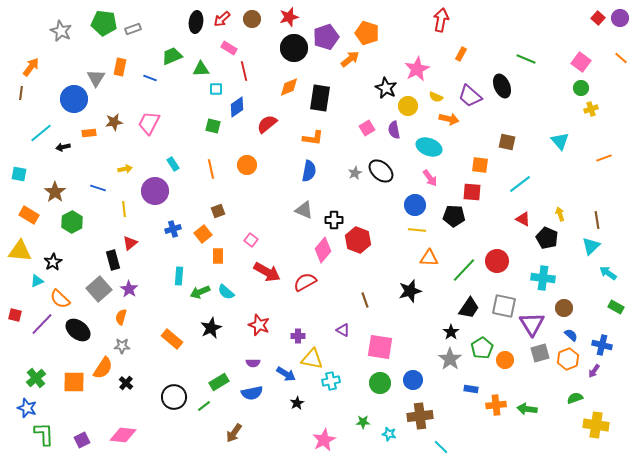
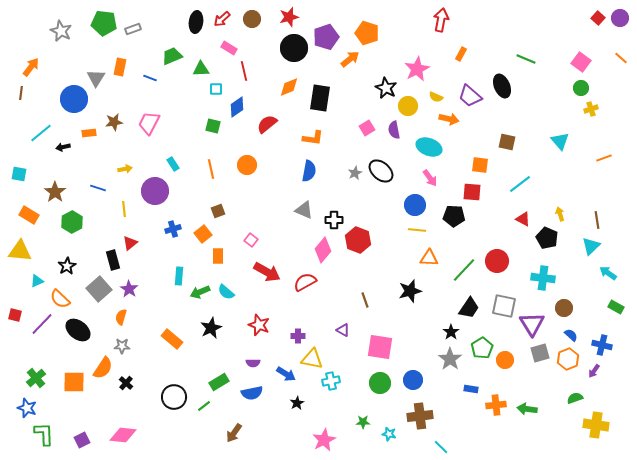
black star at (53, 262): moved 14 px right, 4 px down
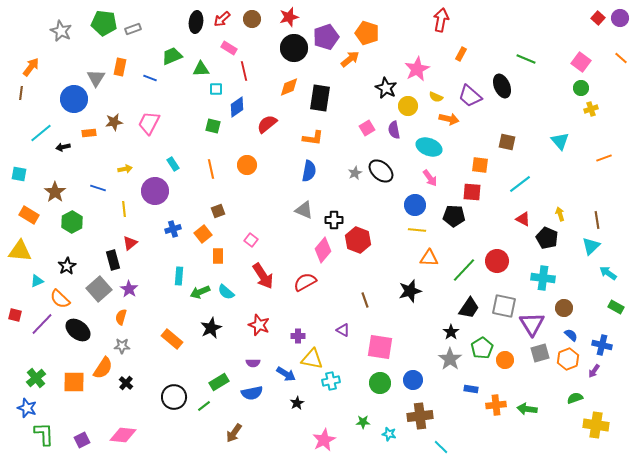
red arrow at (267, 272): moved 4 px left, 4 px down; rotated 28 degrees clockwise
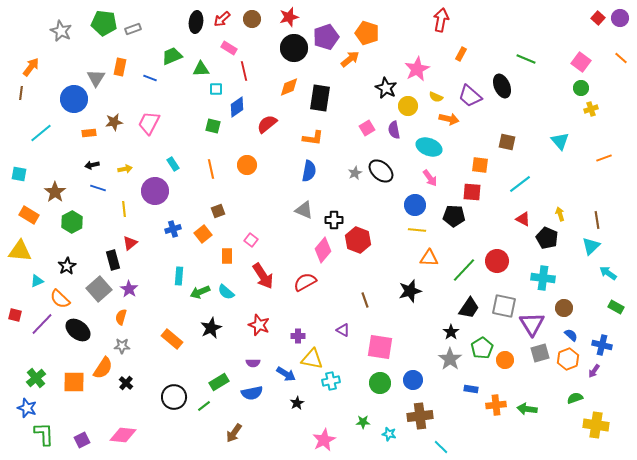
black arrow at (63, 147): moved 29 px right, 18 px down
orange rectangle at (218, 256): moved 9 px right
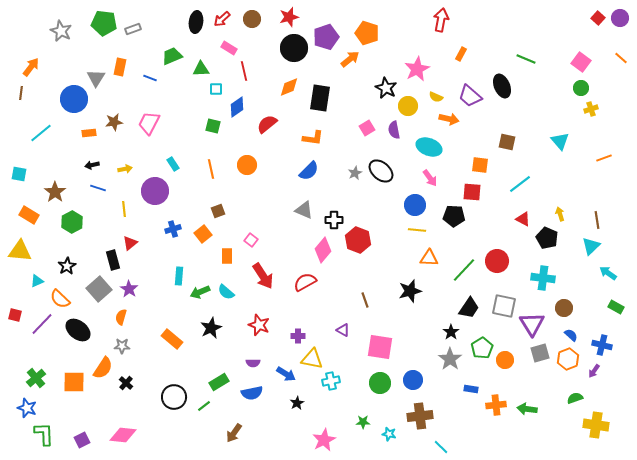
blue semicircle at (309, 171): rotated 35 degrees clockwise
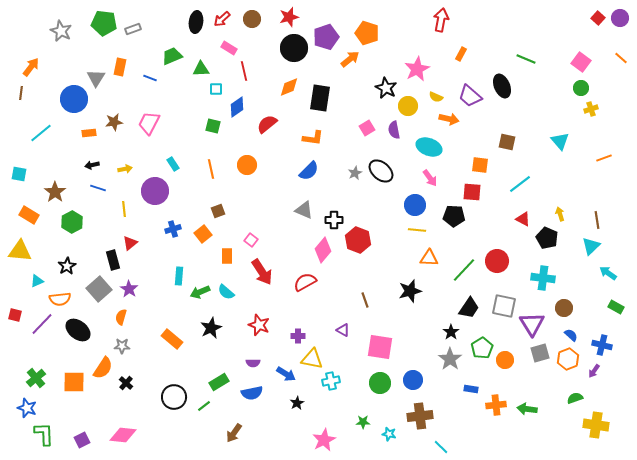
red arrow at (263, 276): moved 1 px left, 4 px up
orange semicircle at (60, 299): rotated 50 degrees counterclockwise
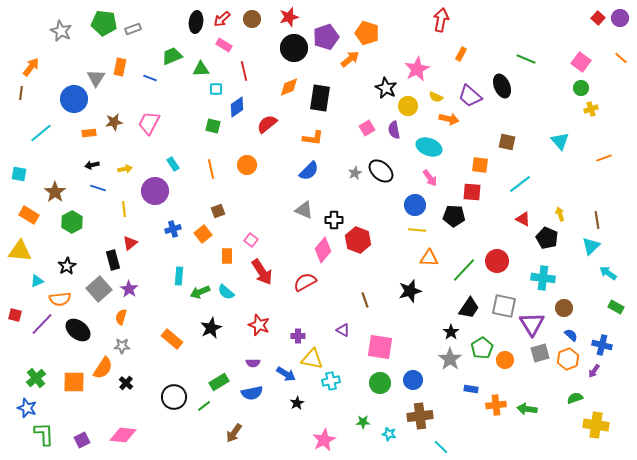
pink rectangle at (229, 48): moved 5 px left, 3 px up
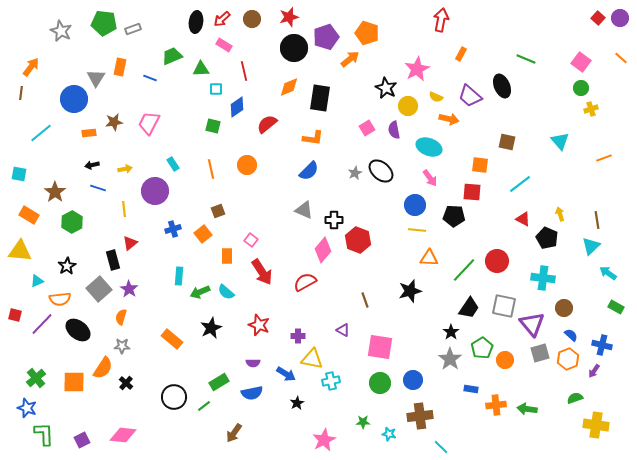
purple triangle at (532, 324): rotated 8 degrees counterclockwise
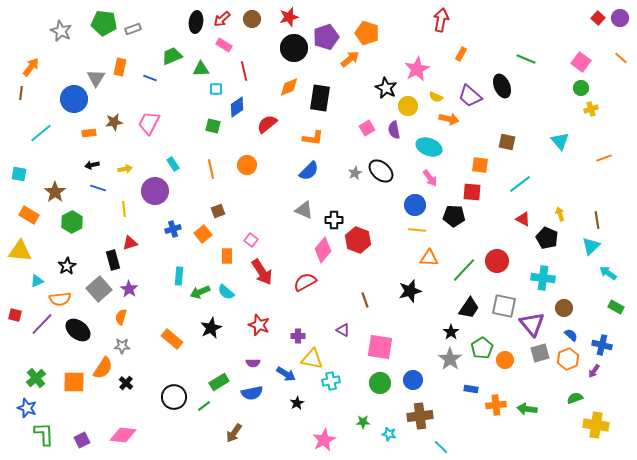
red triangle at (130, 243): rotated 21 degrees clockwise
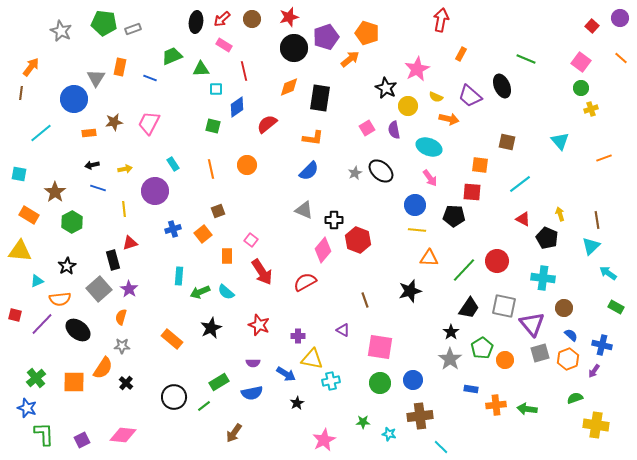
red square at (598, 18): moved 6 px left, 8 px down
